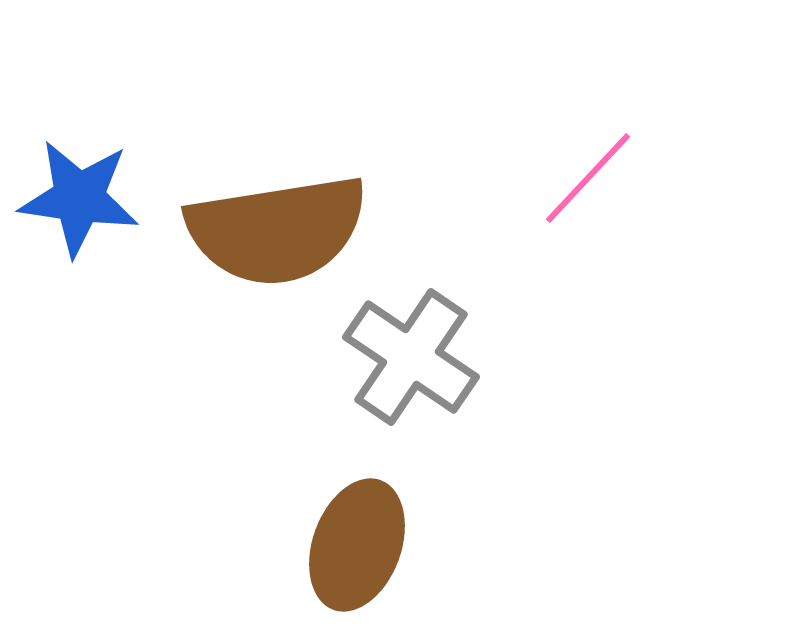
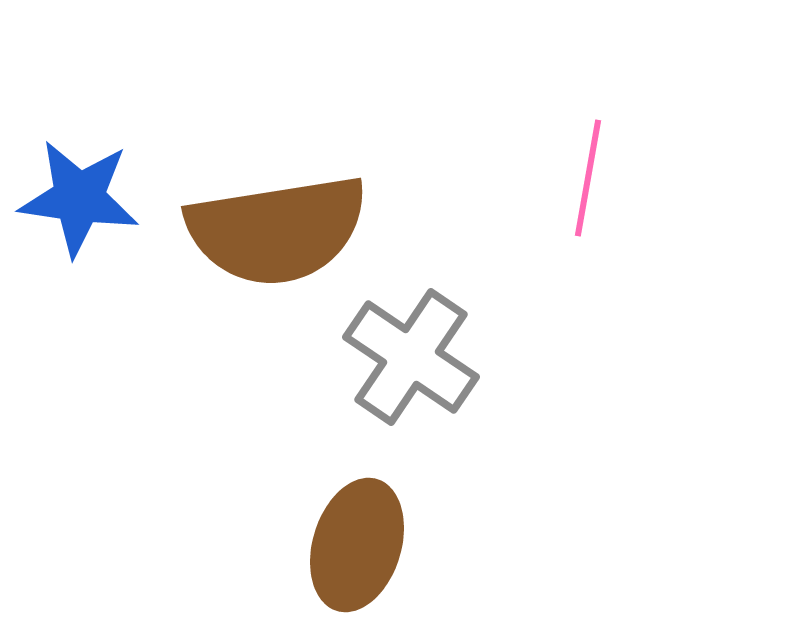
pink line: rotated 33 degrees counterclockwise
brown ellipse: rotated 3 degrees counterclockwise
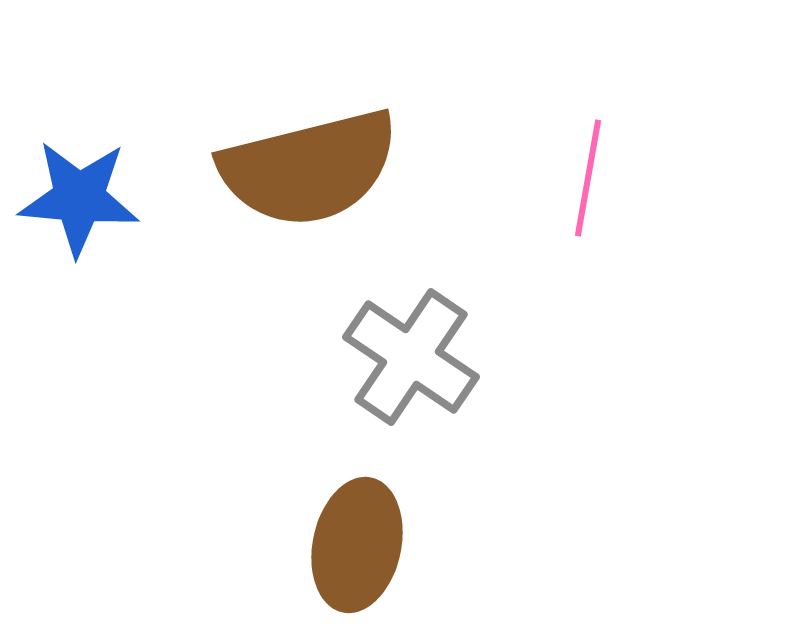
blue star: rotated 3 degrees counterclockwise
brown semicircle: moved 32 px right, 62 px up; rotated 5 degrees counterclockwise
brown ellipse: rotated 5 degrees counterclockwise
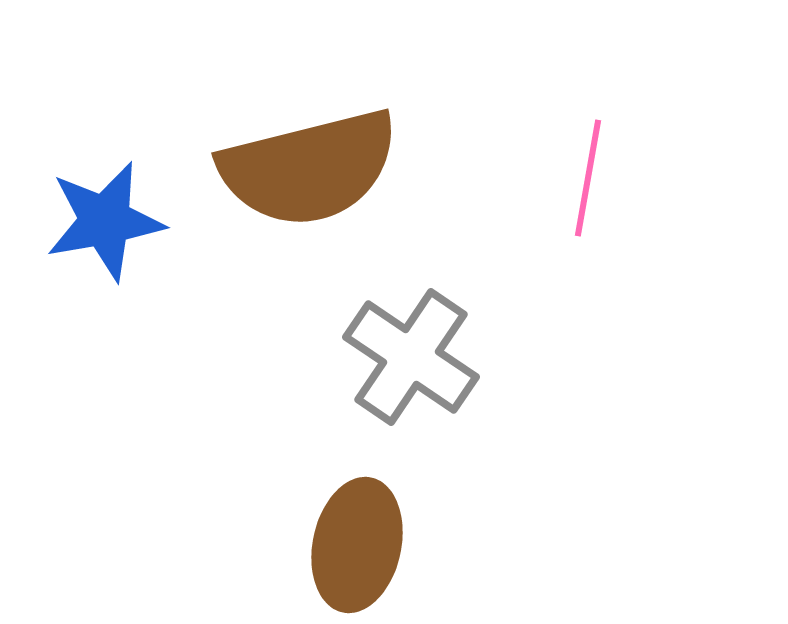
blue star: moved 26 px right, 23 px down; rotated 15 degrees counterclockwise
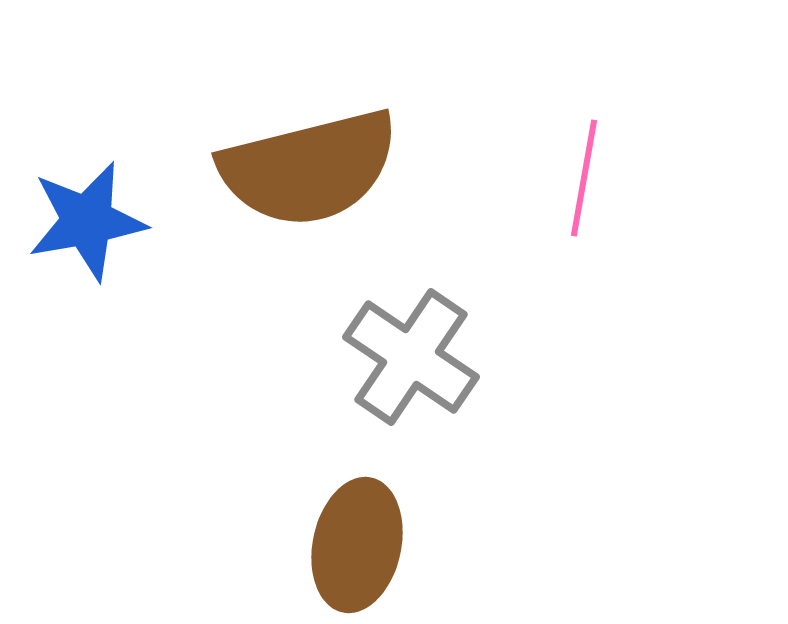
pink line: moved 4 px left
blue star: moved 18 px left
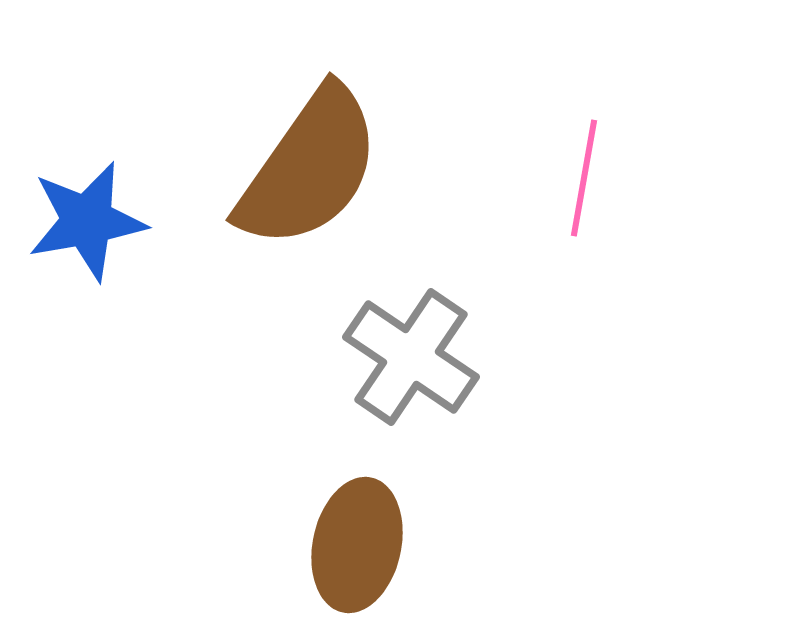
brown semicircle: rotated 41 degrees counterclockwise
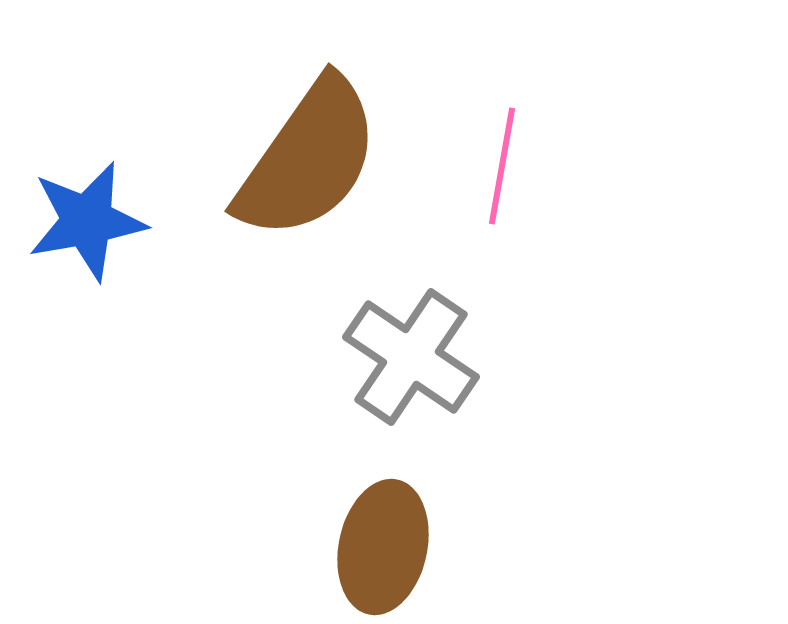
brown semicircle: moved 1 px left, 9 px up
pink line: moved 82 px left, 12 px up
brown ellipse: moved 26 px right, 2 px down
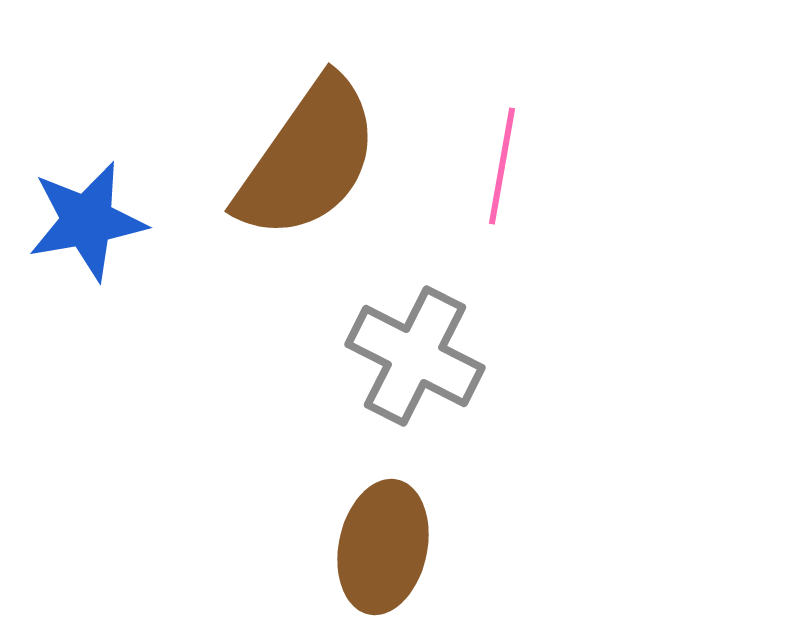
gray cross: moved 4 px right, 1 px up; rotated 7 degrees counterclockwise
